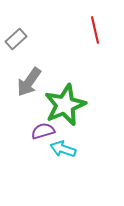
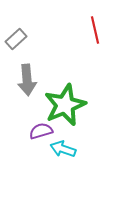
gray arrow: moved 2 px left, 2 px up; rotated 40 degrees counterclockwise
purple semicircle: moved 2 px left
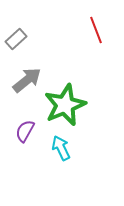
red line: moved 1 px right; rotated 8 degrees counterclockwise
gray arrow: rotated 124 degrees counterclockwise
purple semicircle: moved 16 px left; rotated 45 degrees counterclockwise
cyan arrow: moved 2 px left, 1 px up; rotated 45 degrees clockwise
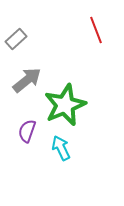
purple semicircle: moved 2 px right; rotated 10 degrees counterclockwise
